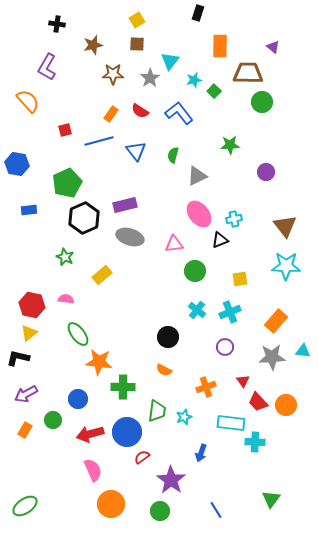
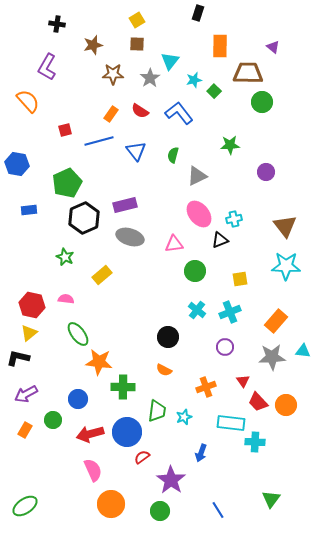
blue line at (216, 510): moved 2 px right
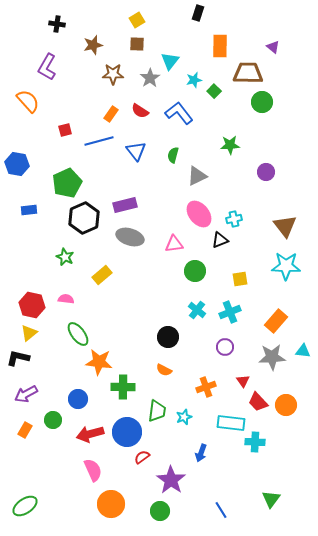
blue line at (218, 510): moved 3 px right
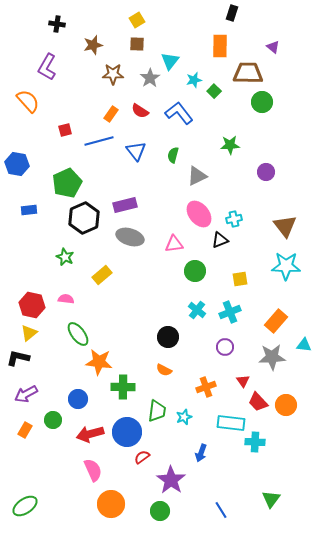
black rectangle at (198, 13): moved 34 px right
cyan triangle at (303, 351): moved 1 px right, 6 px up
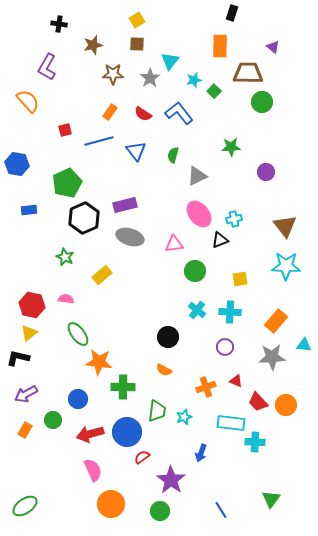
black cross at (57, 24): moved 2 px right
red semicircle at (140, 111): moved 3 px right, 3 px down
orange rectangle at (111, 114): moved 1 px left, 2 px up
green star at (230, 145): moved 1 px right, 2 px down
cyan cross at (230, 312): rotated 25 degrees clockwise
red triangle at (243, 381): moved 7 px left; rotated 32 degrees counterclockwise
